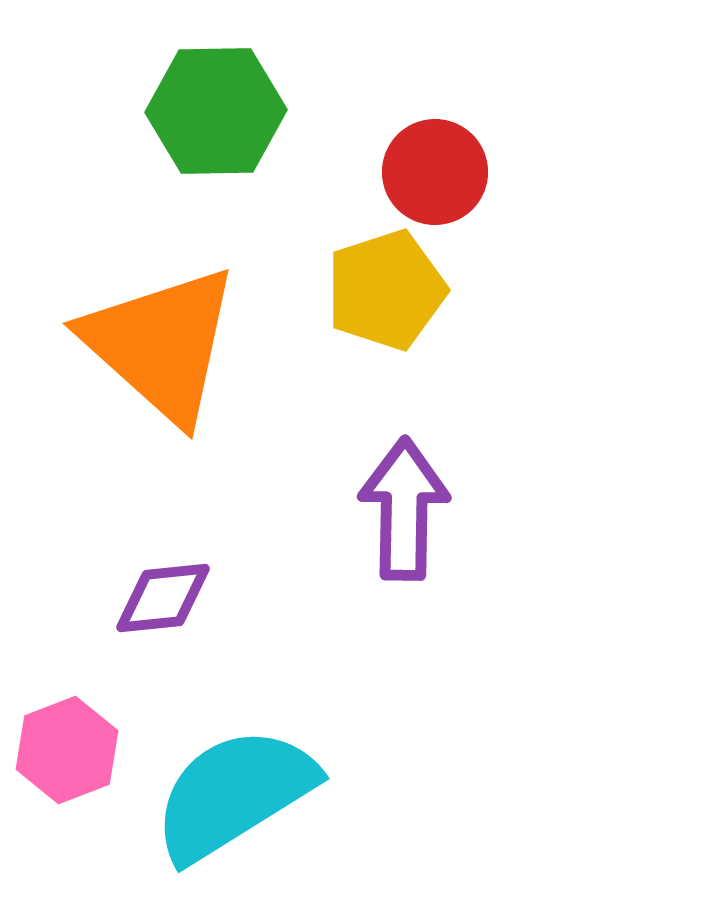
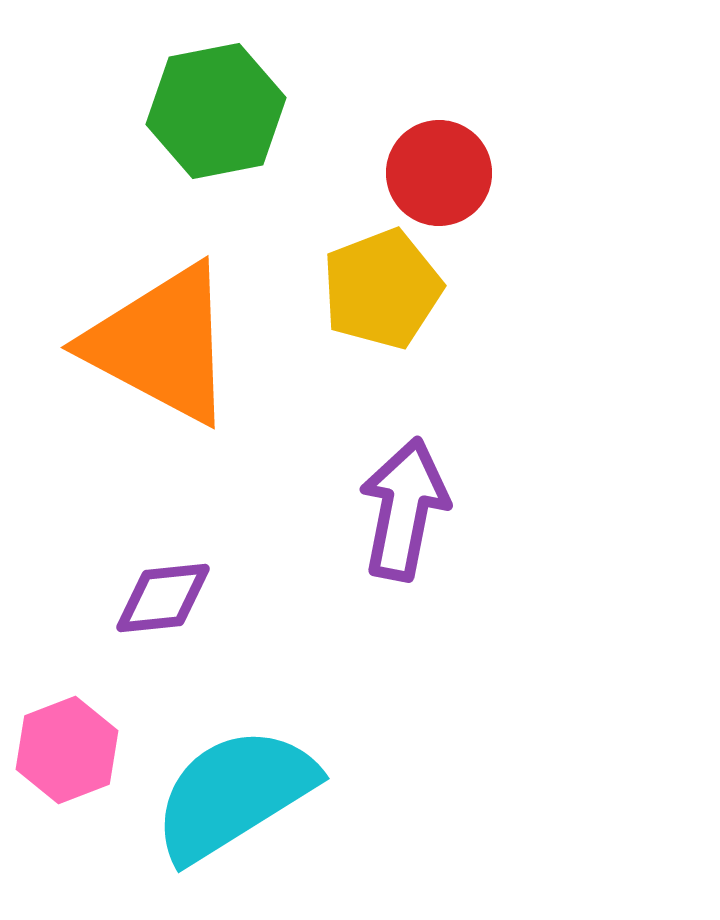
green hexagon: rotated 10 degrees counterclockwise
red circle: moved 4 px right, 1 px down
yellow pentagon: moved 4 px left, 1 px up; rotated 3 degrees counterclockwise
orange triangle: rotated 14 degrees counterclockwise
purple arrow: rotated 10 degrees clockwise
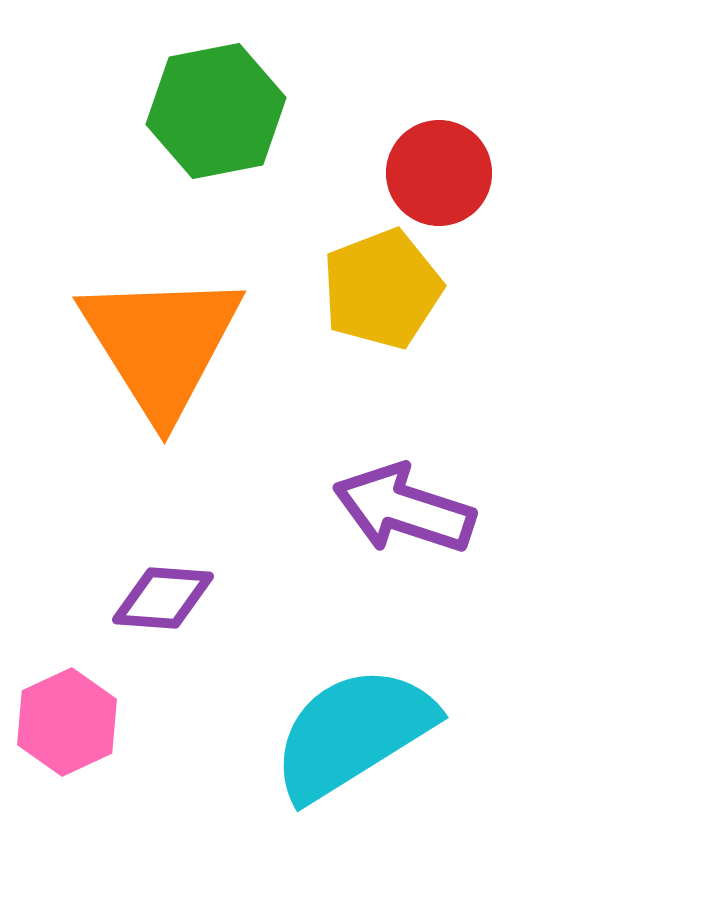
orange triangle: rotated 30 degrees clockwise
purple arrow: rotated 83 degrees counterclockwise
purple diamond: rotated 10 degrees clockwise
pink hexagon: moved 28 px up; rotated 4 degrees counterclockwise
cyan semicircle: moved 119 px right, 61 px up
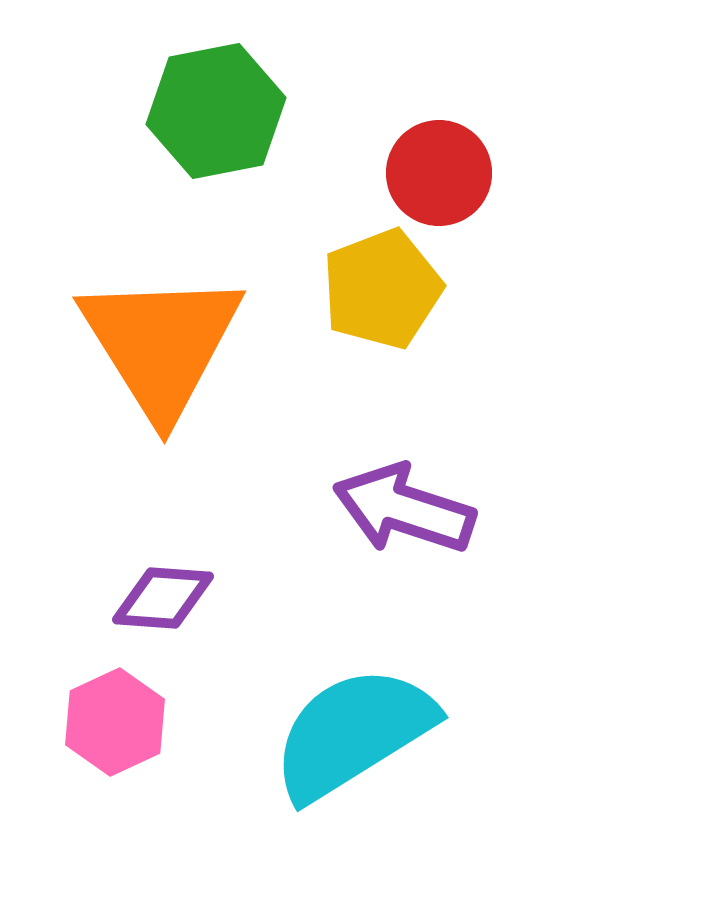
pink hexagon: moved 48 px right
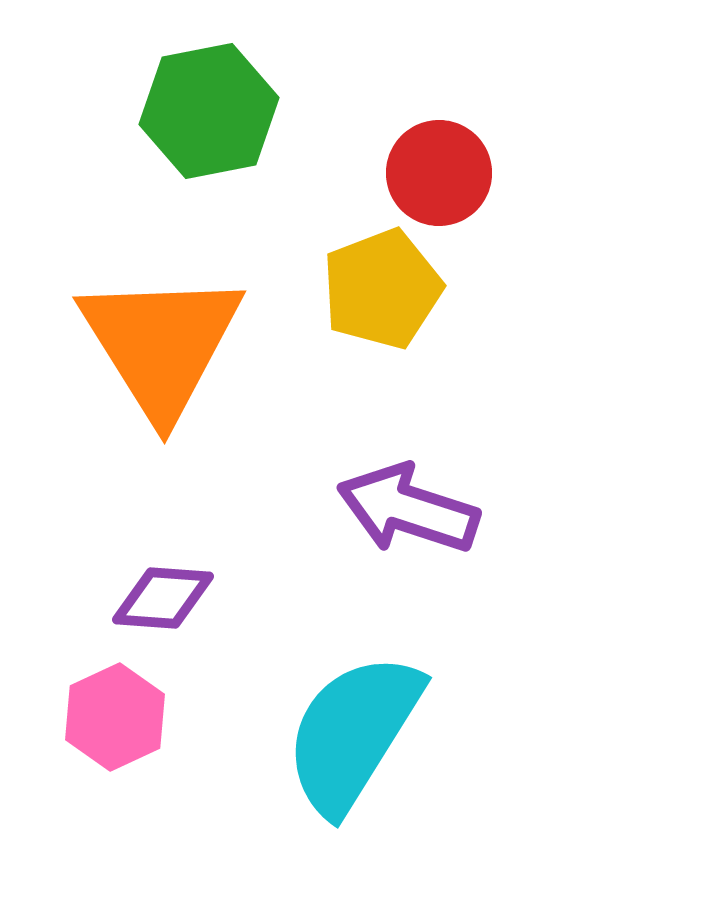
green hexagon: moved 7 px left
purple arrow: moved 4 px right
pink hexagon: moved 5 px up
cyan semicircle: rotated 26 degrees counterclockwise
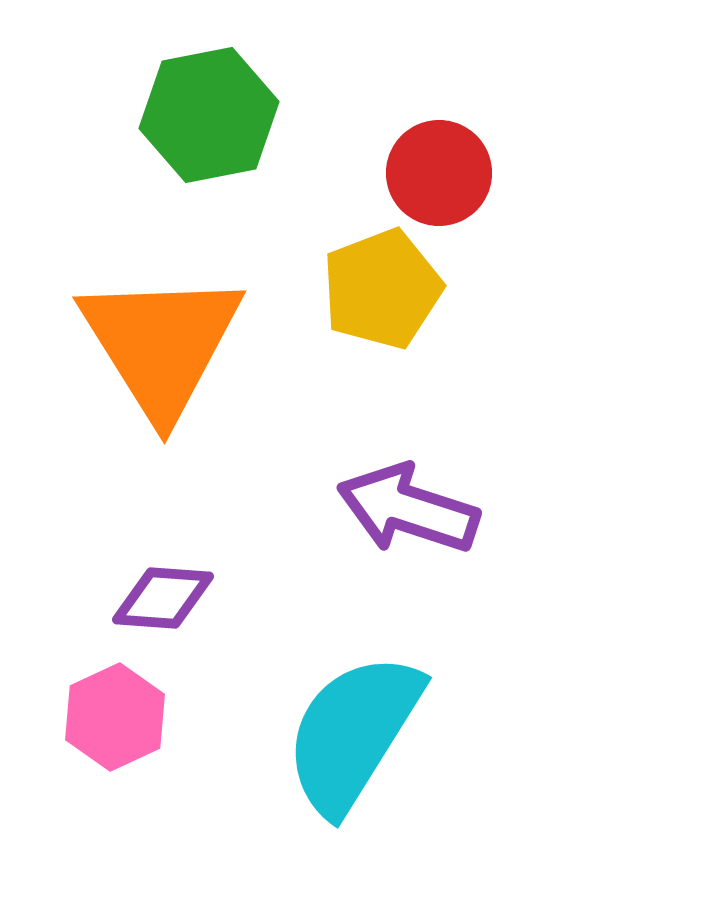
green hexagon: moved 4 px down
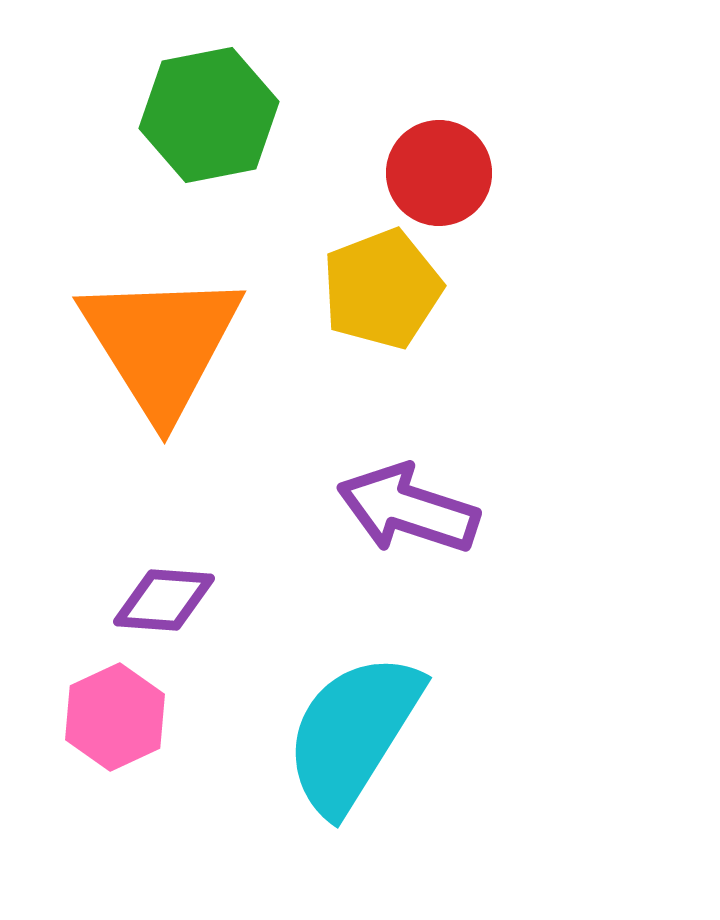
purple diamond: moved 1 px right, 2 px down
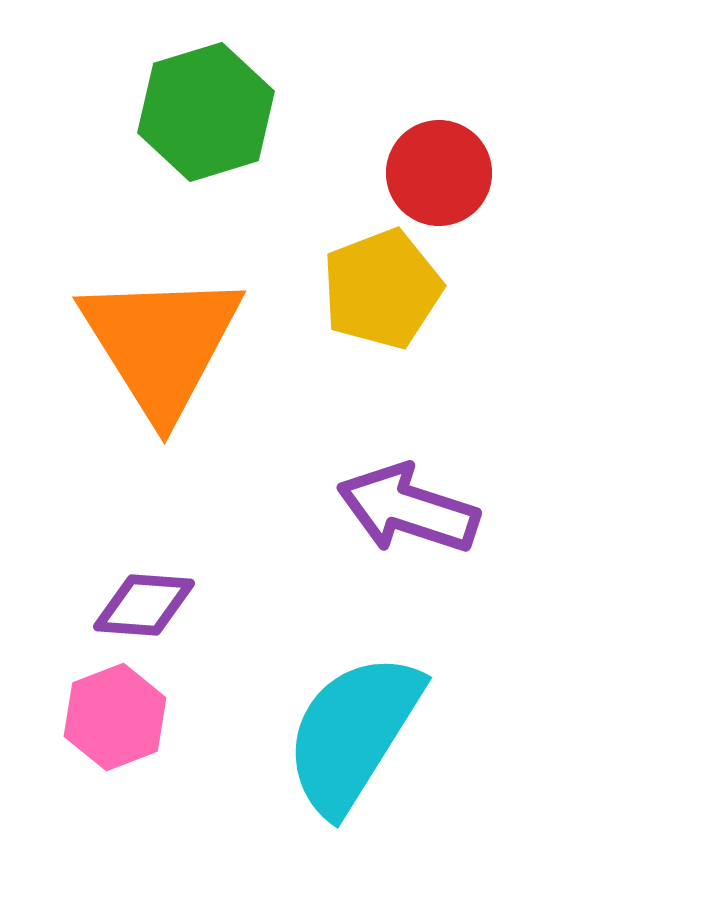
green hexagon: moved 3 px left, 3 px up; rotated 6 degrees counterclockwise
purple diamond: moved 20 px left, 5 px down
pink hexagon: rotated 4 degrees clockwise
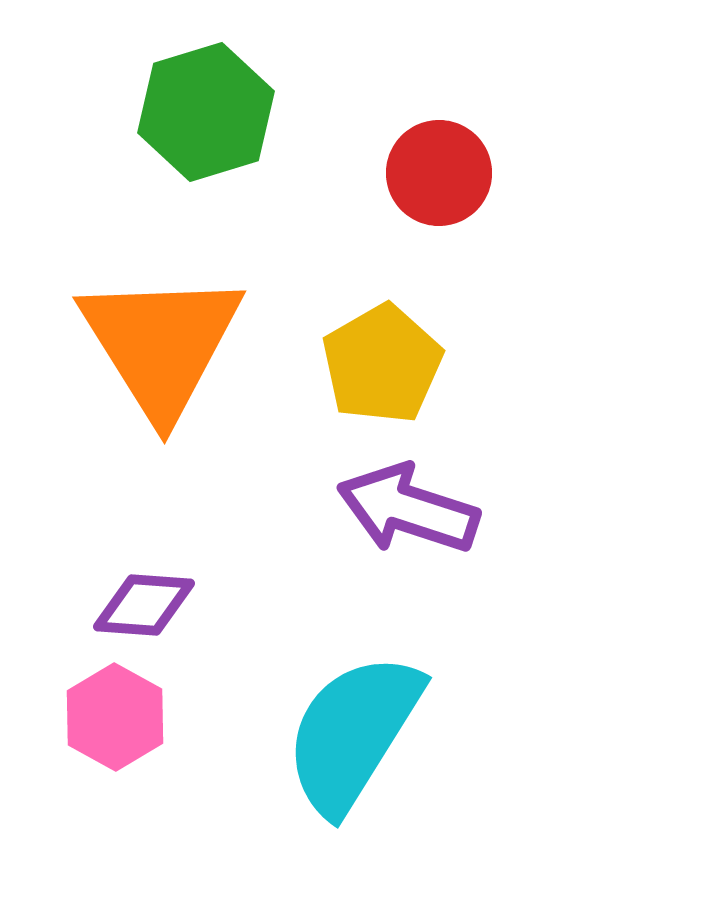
yellow pentagon: moved 75 px down; rotated 9 degrees counterclockwise
pink hexagon: rotated 10 degrees counterclockwise
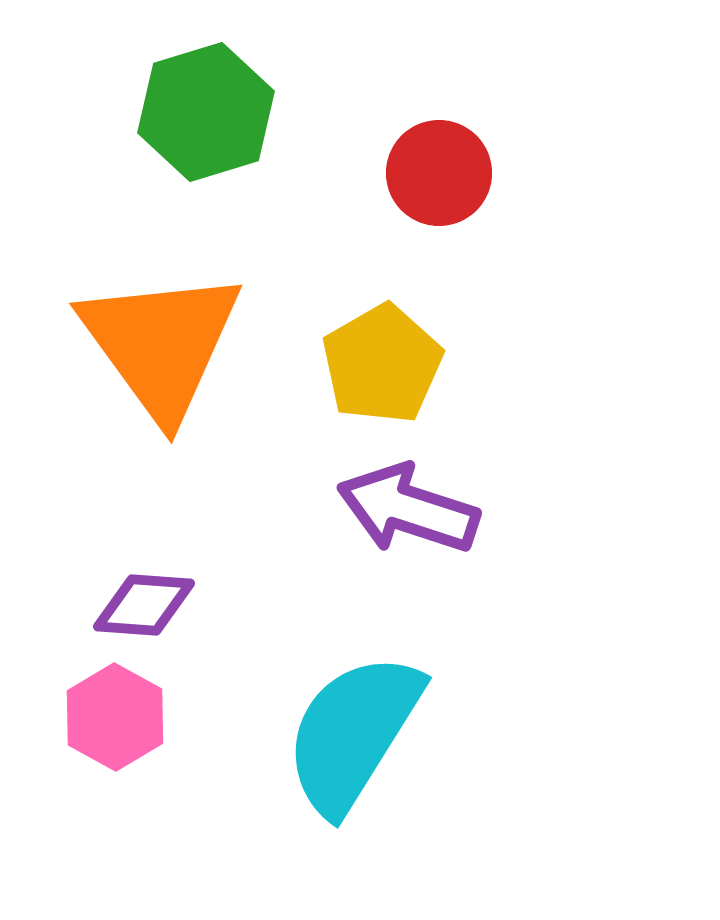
orange triangle: rotated 4 degrees counterclockwise
